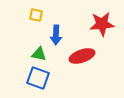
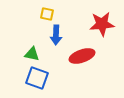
yellow square: moved 11 px right, 1 px up
green triangle: moved 7 px left
blue square: moved 1 px left
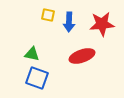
yellow square: moved 1 px right, 1 px down
blue arrow: moved 13 px right, 13 px up
